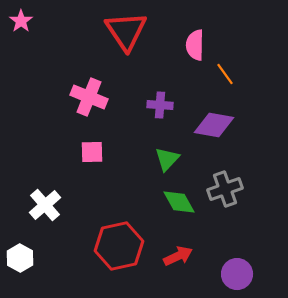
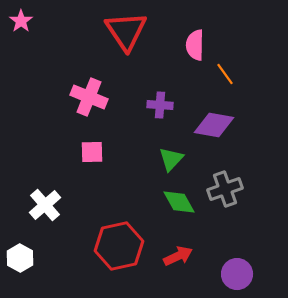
green triangle: moved 4 px right
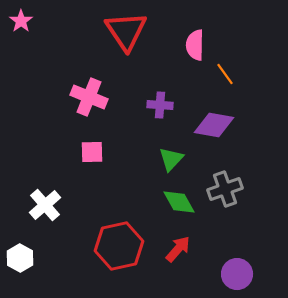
red arrow: moved 7 px up; rotated 24 degrees counterclockwise
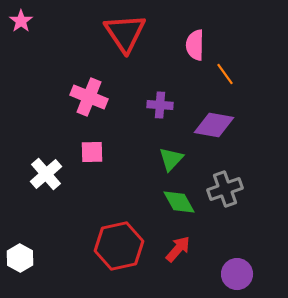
red triangle: moved 1 px left, 2 px down
white cross: moved 1 px right, 31 px up
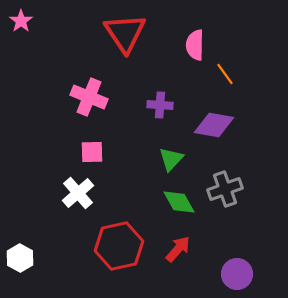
white cross: moved 32 px right, 19 px down
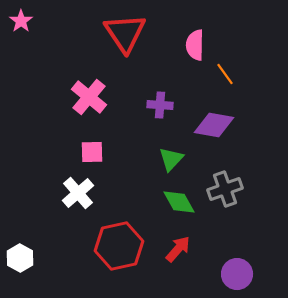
pink cross: rotated 18 degrees clockwise
